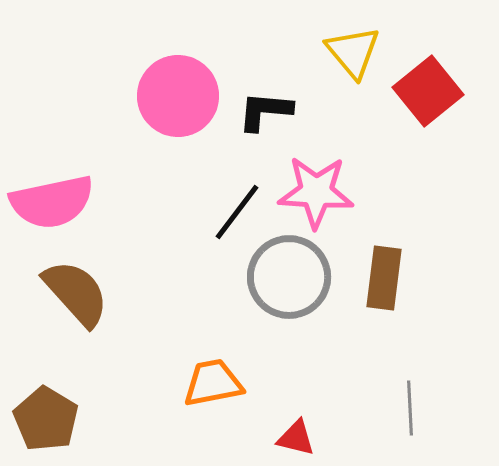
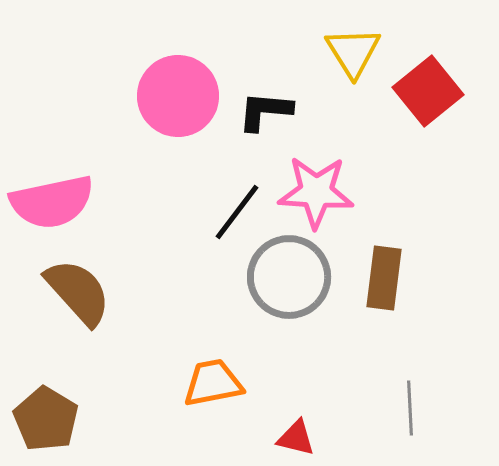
yellow triangle: rotated 8 degrees clockwise
brown semicircle: moved 2 px right, 1 px up
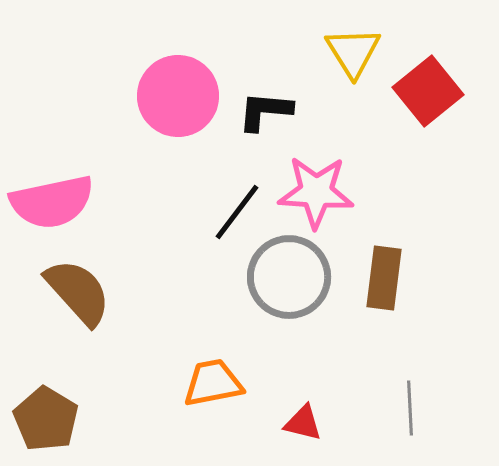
red triangle: moved 7 px right, 15 px up
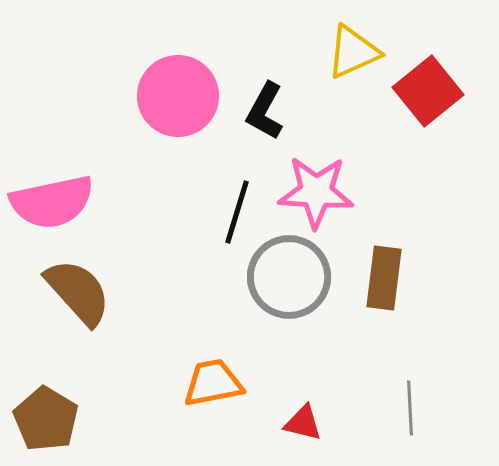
yellow triangle: rotated 38 degrees clockwise
black L-shape: rotated 66 degrees counterclockwise
black line: rotated 20 degrees counterclockwise
